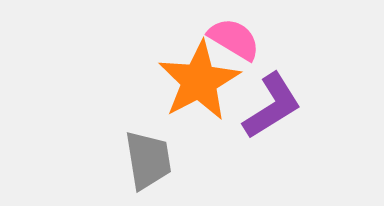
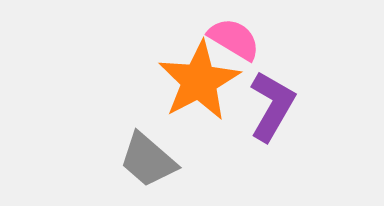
purple L-shape: rotated 28 degrees counterclockwise
gray trapezoid: rotated 140 degrees clockwise
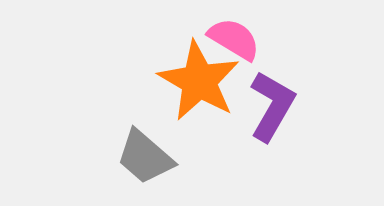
orange star: rotated 14 degrees counterclockwise
gray trapezoid: moved 3 px left, 3 px up
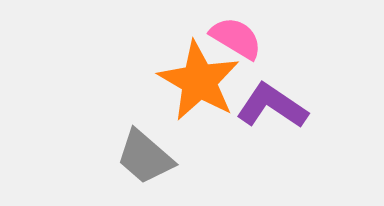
pink semicircle: moved 2 px right, 1 px up
purple L-shape: rotated 86 degrees counterclockwise
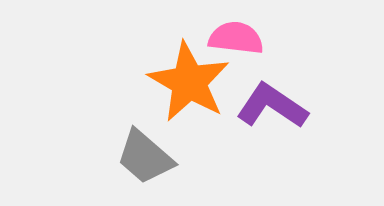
pink semicircle: rotated 24 degrees counterclockwise
orange star: moved 10 px left, 1 px down
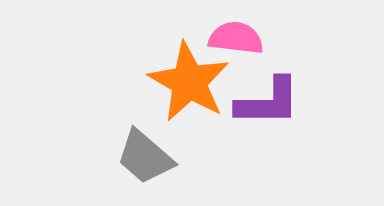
purple L-shape: moved 4 px left, 4 px up; rotated 146 degrees clockwise
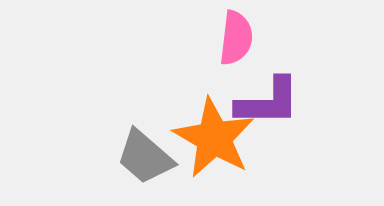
pink semicircle: rotated 90 degrees clockwise
orange star: moved 25 px right, 56 px down
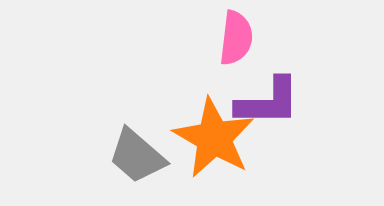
gray trapezoid: moved 8 px left, 1 px up
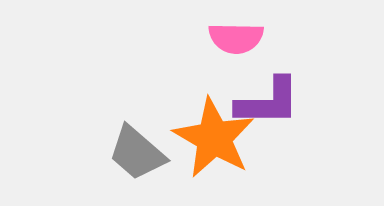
pink semicircle: rotated 84 degrees clockwise
gray trapezoid: moved 3 px up
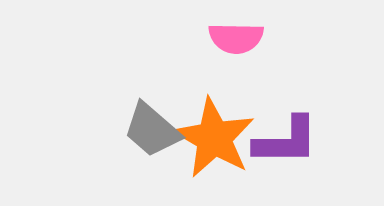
purple L-shape: moved 18 px right, 39 px down
gray trapezoid: moved 15 px right, 23 px up
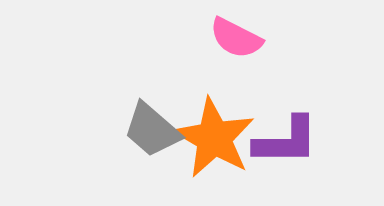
pink semicircle: rotated 26 degrees clockwise
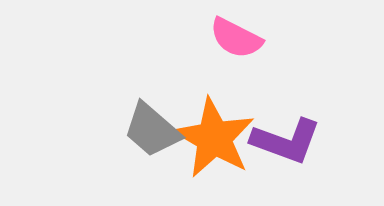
purple L-shape: rotated 20 degrees clockwise
